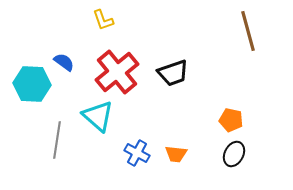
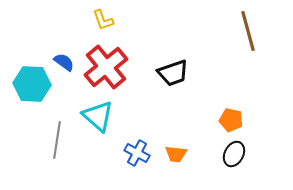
red cross: moved 11 px left, 5 px up
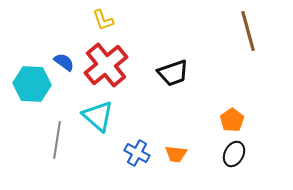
red cross: moved 2 px up
orange pentagon: moved 1 px right; rotated 25 degrees clockwise
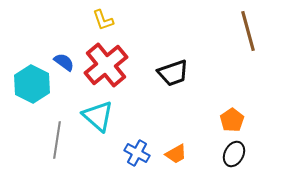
cyan hexagon: rotated 24 degrees clockwise
orange trapezoid: rotated 35 degrees counterclockwise
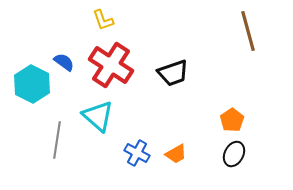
red cross: moved 5 px right; rotated 18 degrees counterclockwise
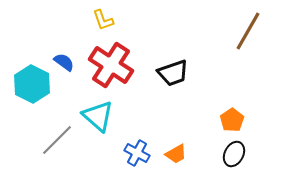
brown line: rotated 45 degrees clockwise
gray line: rotated 36 degrees clockwise
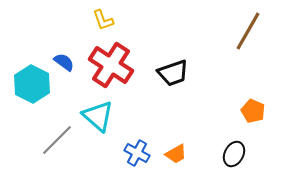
orange pentagon: moved 21 px right, 9 px up; rotated 15 degrees counterclockwise
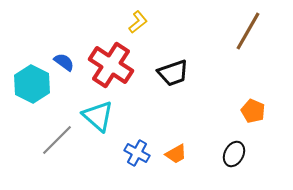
yellow L-shape: moved 35 px right, 2 px down; rotated 110 degrees counterclockwise
